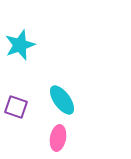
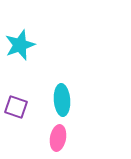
cyan ellipse: rotated 32 degrees clockwise
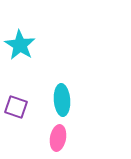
cyan star: rotated 20 degrees counterclockwise
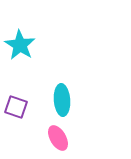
pink ellipse: rotated 40 degrees counterclockwise
